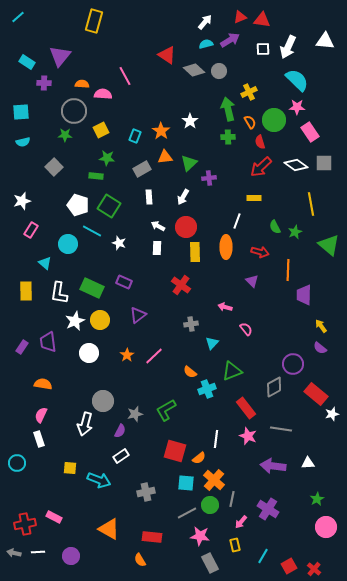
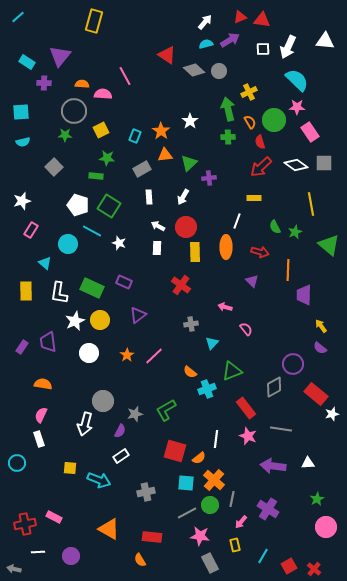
orange triangle at (165, 157): moved 2 px up
gray arrow at (14, 553): moved 16 px down
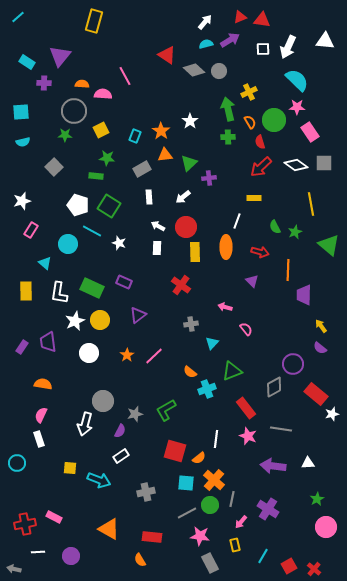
white arrow at (183, 197): rotated 21 degrees clockwise
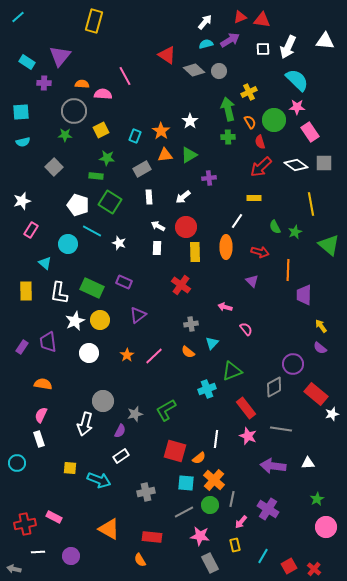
green triangle at (189, 163): moved 8 px up; rotated 12 degrees clockwise
green square at (109, 206): moved 1 px right, 4 px up
white line at (237, 221): rotated 14 degrees clockwise
orange semicircle at (190, 372): moved 2 px left, 20 px up
gray line at (187, 513): moved 3 px left, 1 px up
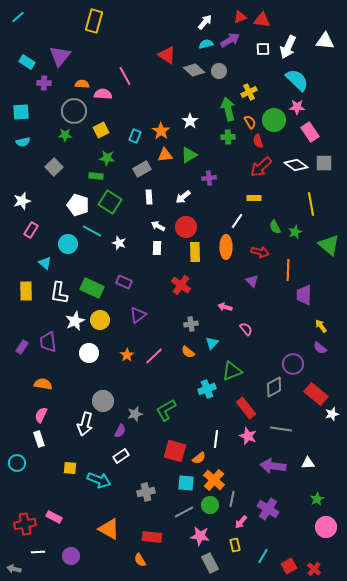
red semicircle at (260, 142): moved 2 px left, 1 px up
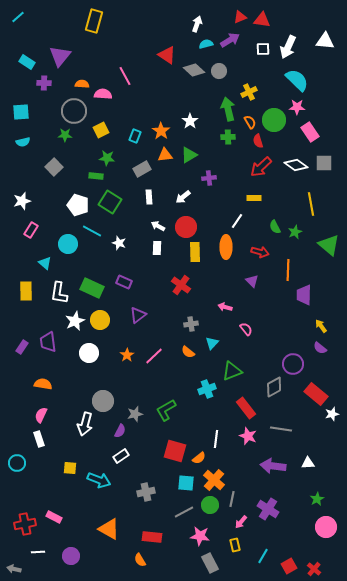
white arrow at (205, 22): moved 8 px left, 2 px down; rotated 21 degrees counterclockwise
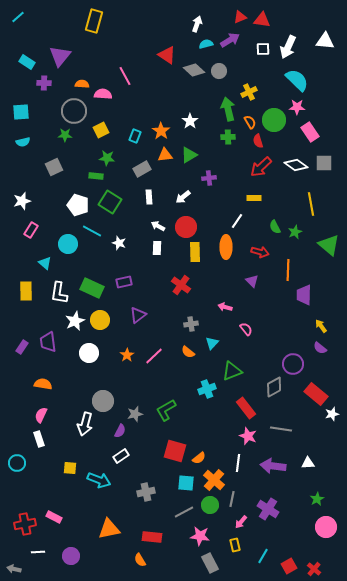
gray square at (54, 167): rotated 18 degrees clockwise
purple rectangle at (124, 282): rotated 35 degrees counterclockwise
white line at (216, 439): moved 22 px right, 24 px down
orange triangle at (109, 529): rotated 40 degrees counterclockwise
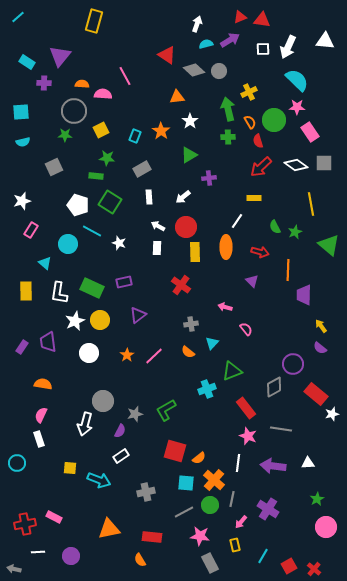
orange triangle at (165, 155): moved 12 px right, 58 px up
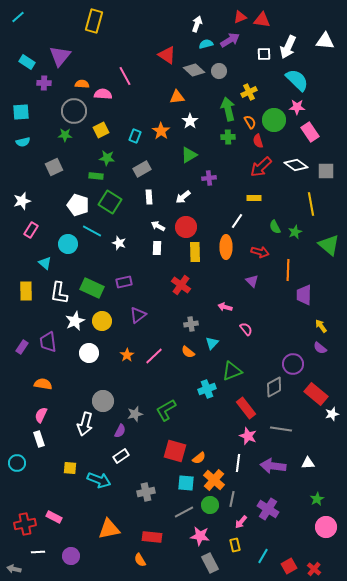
white square at (263, 49): moved 1 px right, 5 px down
gray square at (324, 163): moved 2 px right, 8 px down
yellow circle at (100, 320): moved 2 px right, 1 px down
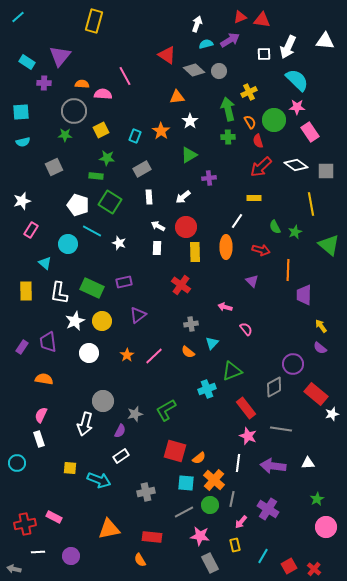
red arrow at (260, 252): moved 1 px right, 2 px up
orange semicircle at (43, 384): moved 1 px right, 5 px up
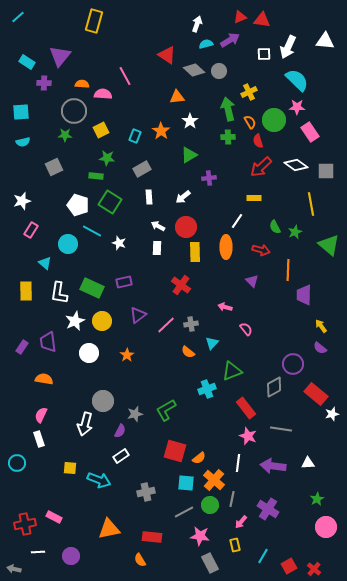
pink line at (154, 356): moved 12 px right, 31 px up
